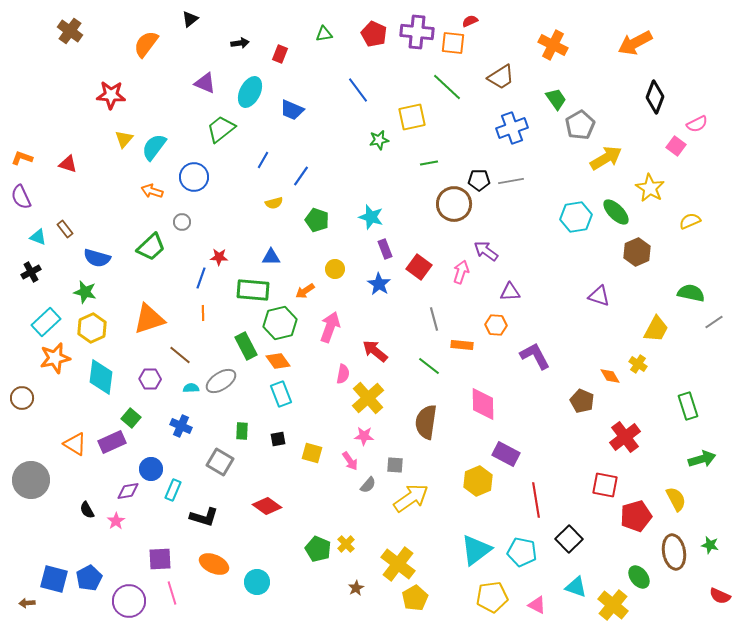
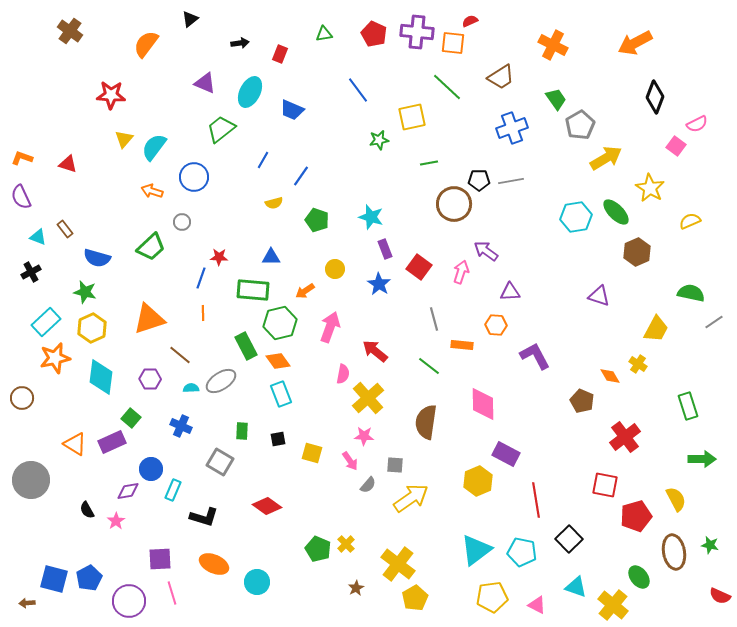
green arrow at (702, 459): rotated 16 degrees clockwise
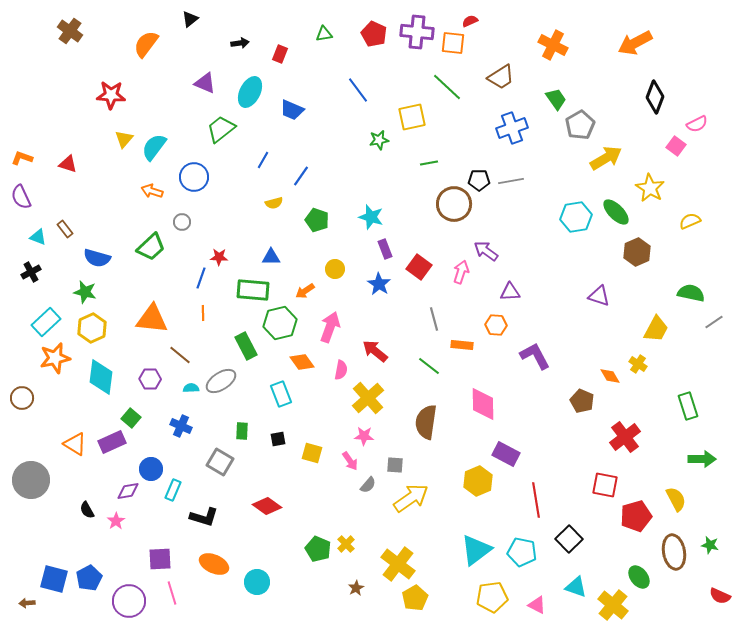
orange triangle at (149, 319): moved 3 px right; rotated 24 degrees clockwise
orange diamond at (278, 361): moved 24 px right, 1 px down
pink semicircle at (343, 374): moved 2 px left, 4 px up
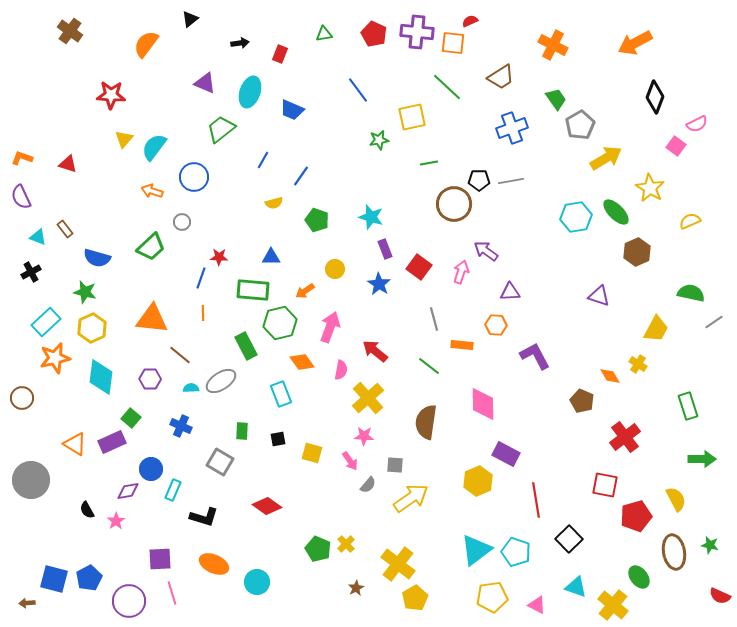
cyan ellipse at (250, 92): rotated 8 degrees counterclockwise
cyan pentagon at (522, 552): moved 6 px left; rotated 8 degrees clockwise
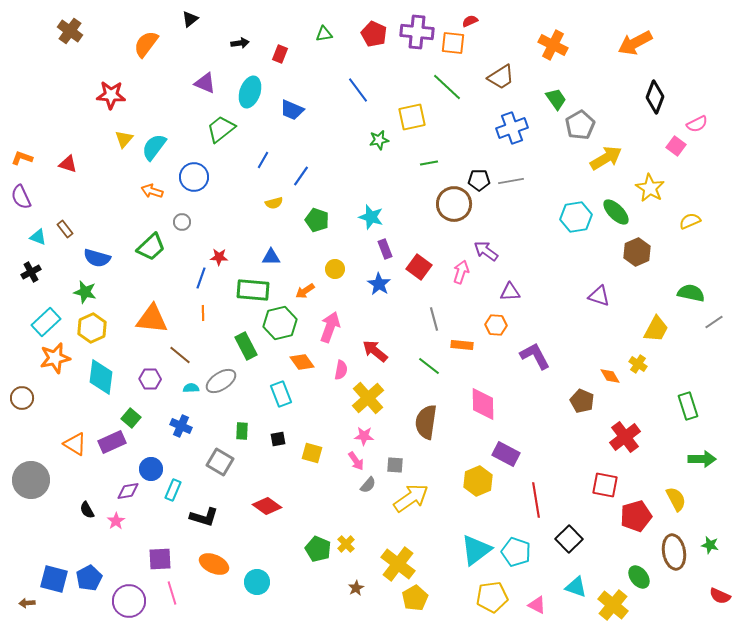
pink arrow at (350, 461): moved 6 px right
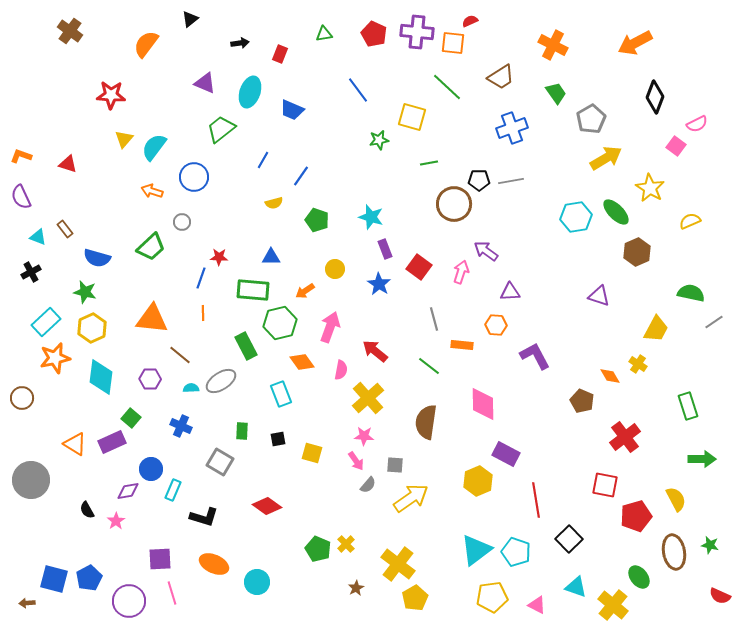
green trapezoid at (556, 99): moved 6 px up
yellow square at (412, 117): rotated 28 degrees clockwise
gray pentagon at (580, 125): moved 11 px right, 6 px up
orange L-shape at (22, 158): moved 1 px left, 2 px up
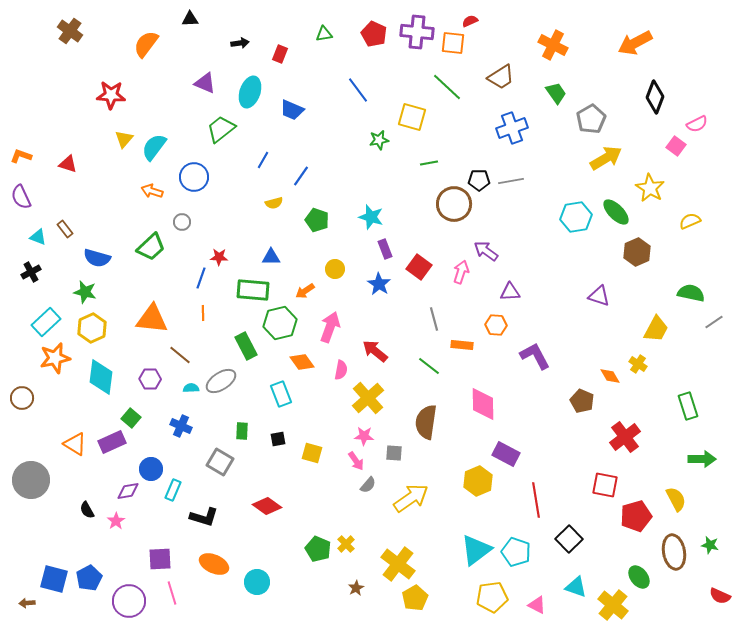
black triangle at (190, 19): rotated 36 degrees clockwise
gray square at (395, 465): moved 1 px left, 12 px up
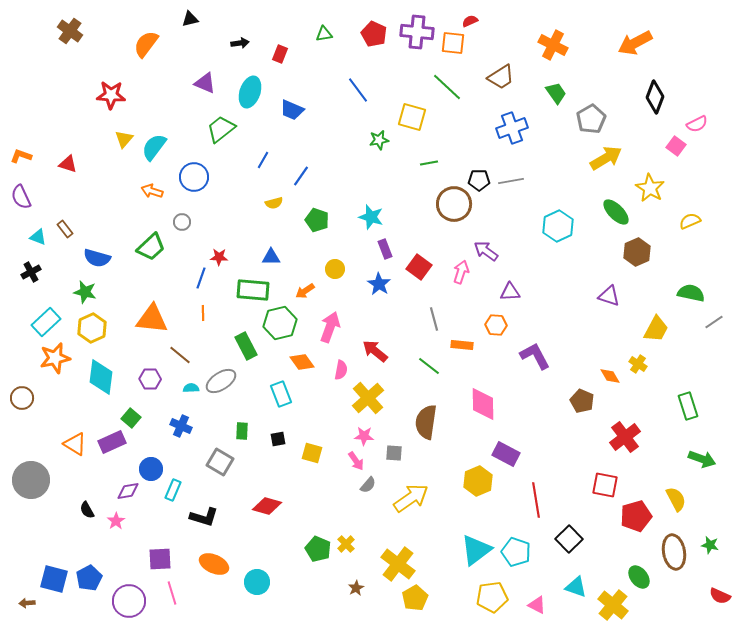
black triangle at (190, 19): rotated 12 degrees counterclockwise
cyan hexagon at (576, 217): moved 18 px left, 9 px down; rotated 16 degrees counterclockwise
purple triangle at (599, 296): moved 10 px right
green arrow at (702, 459): rotated 20 degrees clockwise
red diamond at (267, 506): rotated 20 degrees counterclockwise
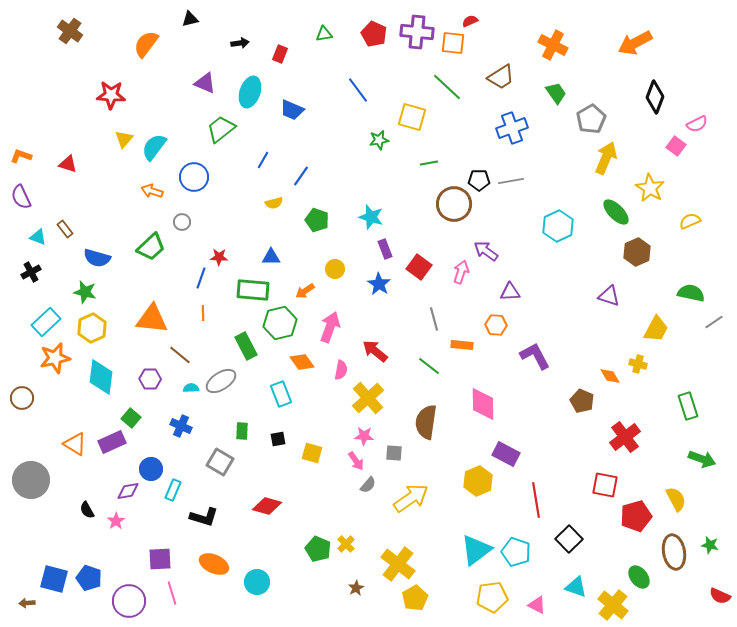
yellow arrow at (606, 158): rotated 36 degrees counterclockwise
yellow cross at (638, 364): rotated 18 degrees counterclockwise
blue pentagon at (89, 578): rotated 25 degrees counterclockwise
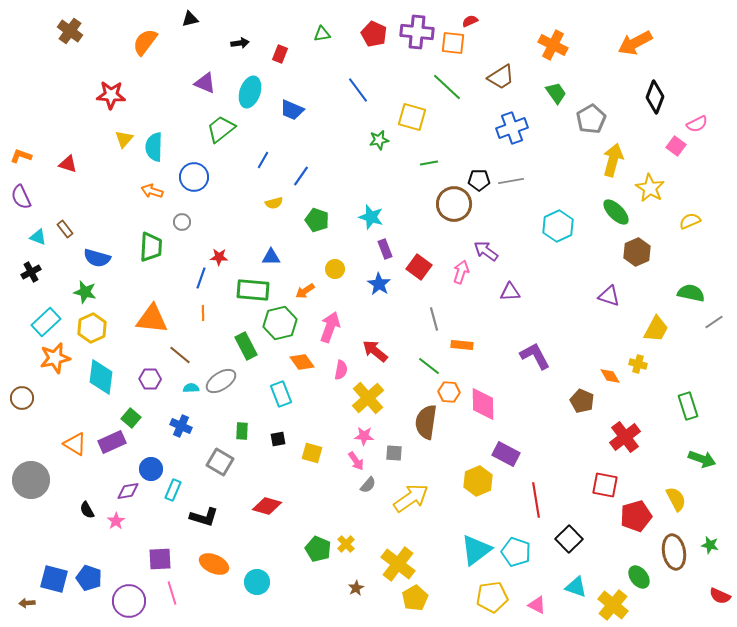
green triangle at (324, 34): moved 2 px left
orange semicircle at (146, 44): moved 1 px left, 2 px up
cyan semicircle at (154, 147): rotated 36 degrees counterclockwise
yellow arrow at (606, 158): moved 7 px right, 2 px down; rotated 8 degrees counterclockwise
green trapezoid at (151, 247): rotated 44 degrees counterclockwise
orange hexagon at (496, 325): moved 47 px left, 67 px down
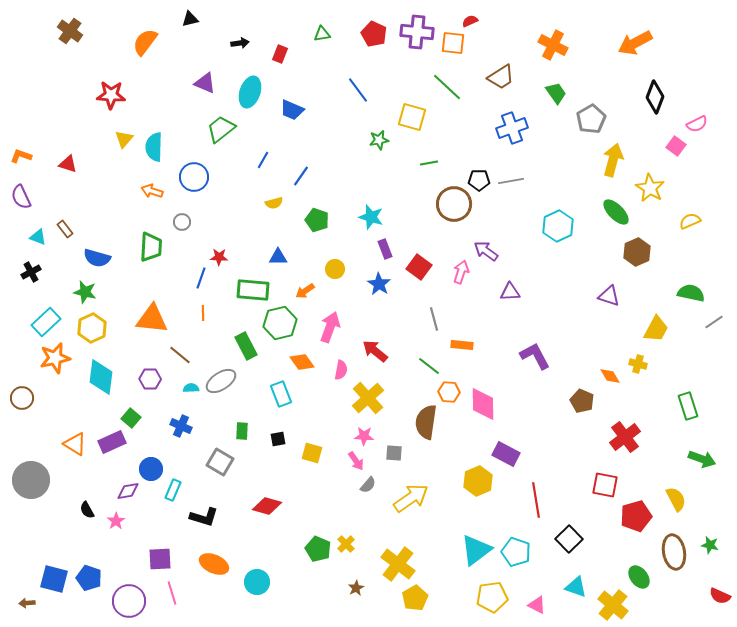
blue triangle at (271, 257): moved 7 px right
